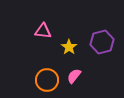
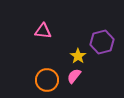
yellow star: moved 9 px right, 9 px down
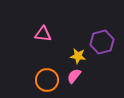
pink triangle: moved 3 px down
yellow star: rotated 28 degrees counterclockwise
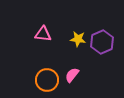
purple hexagon: rotated 10 degrees counterclockwise
yellow star: moved 17 px up
pink semicircle: moved 2 px left, 1 px up
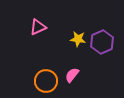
pink triangle: moved 5 px left, 7 px up; rotated 30 degrees counterclockwise
orange circle: moved 1 px left, 1 px down
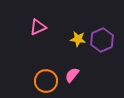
purple hexagon: moved 2 px up
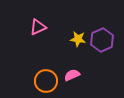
pink semicircle: rotated 28 degrees clockwise
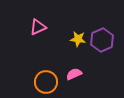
pink semicircle: moved 2 px right, 1 px up
orange circle: moved 1 px down
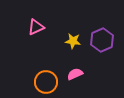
pink triangle: moved 2 px left
yellow star: moved 5 px left, 2 px down
pink semicircle: moved 1 px right
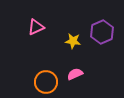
purple hexagon: moved 8 px up
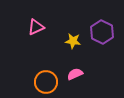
purple hexagon: rotated 10 degrees counterclockwise
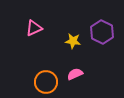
pink triangle: moved 2 px left, 1 px down
